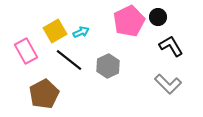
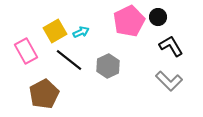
gray L-shape: moved 1 px right, 3 px up
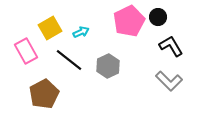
yellow square: moved 5 px left, 3 px up
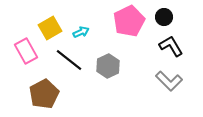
black circle: moved 6 px right
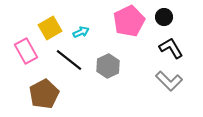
black L-shape: moved 2 px down
